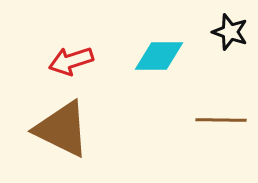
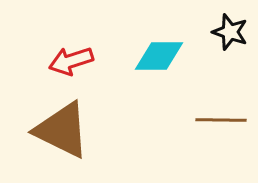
brown triangle: moved 1 px down
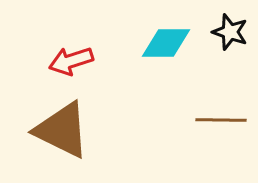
cyan diamond: moved 7 px right, 13 px up
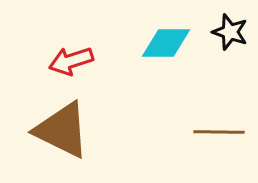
brown line: moved 2 px left, 12 px down
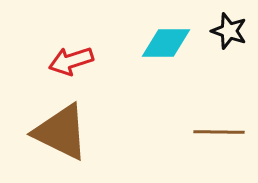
black star: moved 1 px left, 1 px up
brown triangle: moved 1 px left, 2 px down
